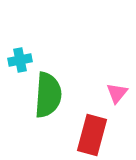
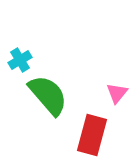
cyan cross: rotated 20 degrees counterclockwise
green semicircle: rotated 45 degrees counterclockwise
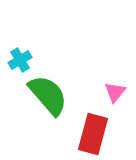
pink triangle: moved 2 px left, 1 px up
red rectangle: moved 1 px right, 1 px up
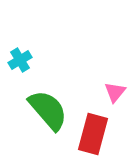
green semicircle: moved 15 px down
